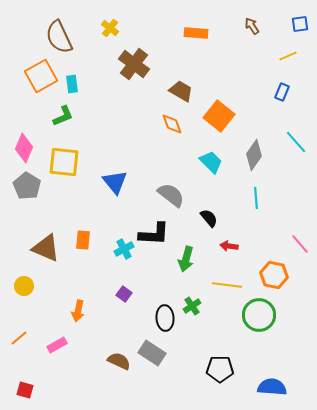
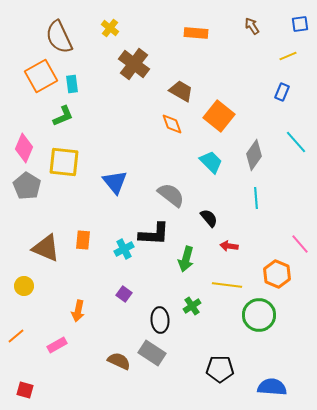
orange hexagon at (274, 275): moved 3 px right, 1 px up; rotated 12 degrees clockwise
black ellipse at (165, 318): moved 5 px left, 2 px down
orange line at (19, 338): moved 3 px left, 2 px up
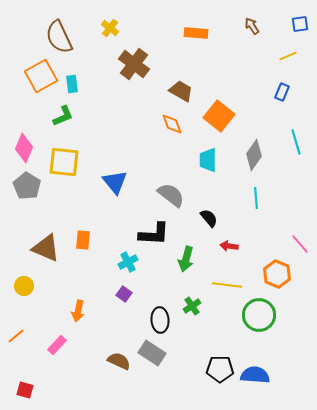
cyan line at (296, 142): rotated 25 degrees clockwise
cyan trapezoid at (211, 162): moved 3 px left, 2 px up; rotated 135 degrees counterclockwise
cyan cross at (124, 249): moved 4 px right, 13 px down
pink rectangle at (57, 345): rotated 18 degrees counterclockwise
blue semicircle at (272, 387): moved 17 px left, 12 px up
